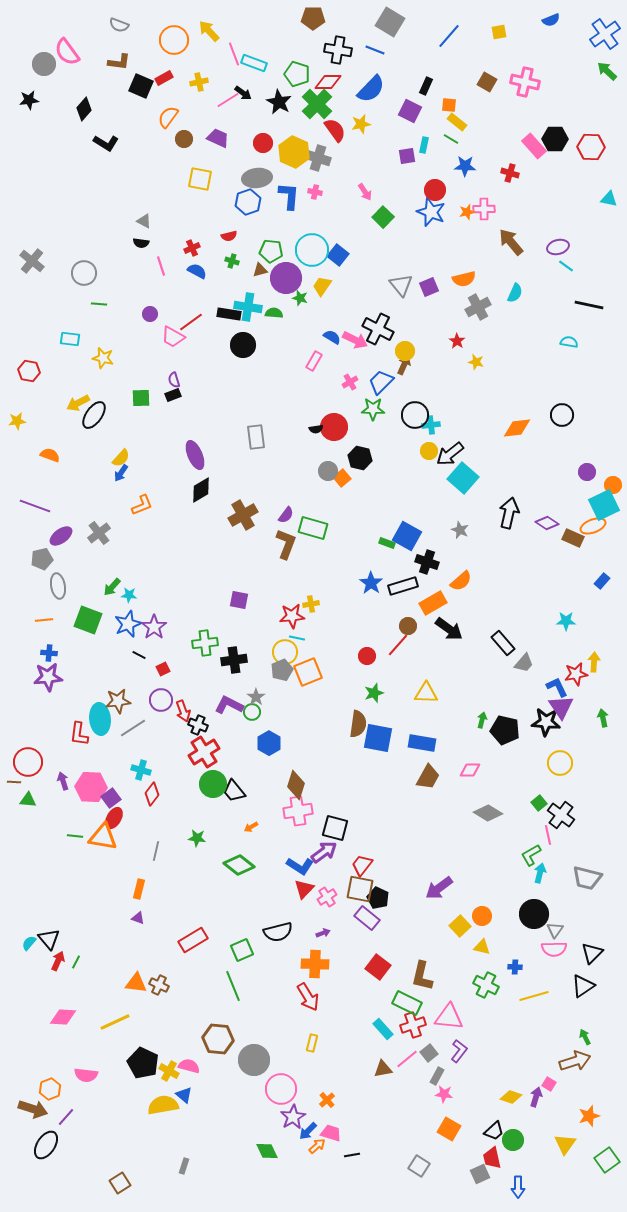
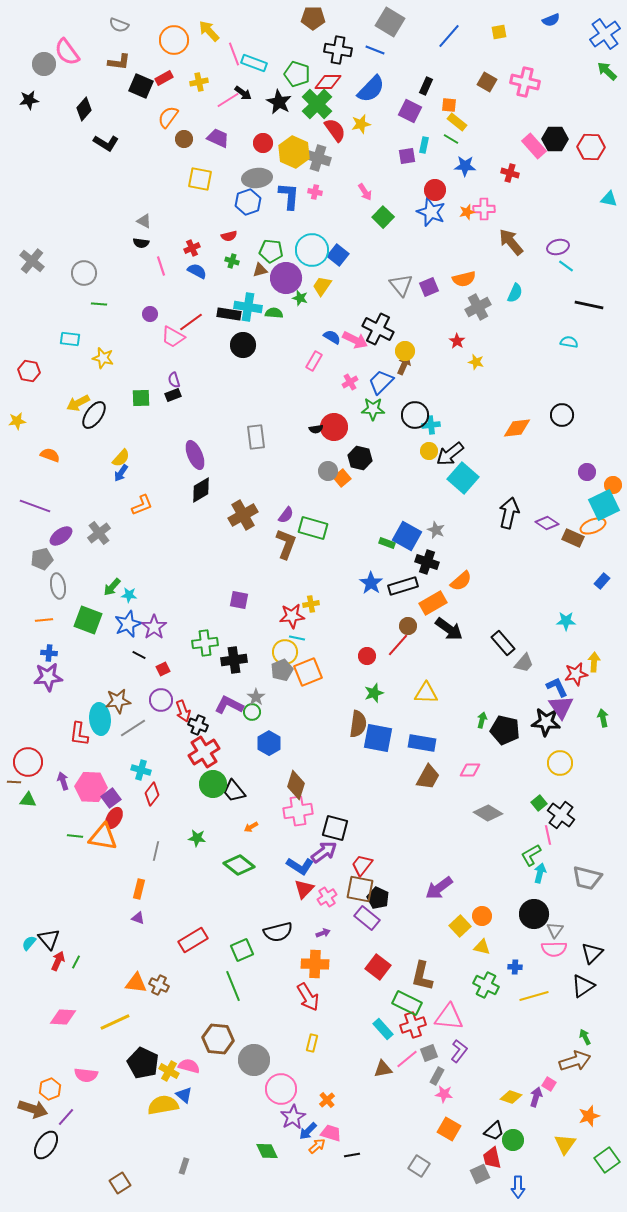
gray star at (460, 530): moved 24 px left
gray square at (429, 1053): rotated 18 degrees clockwise
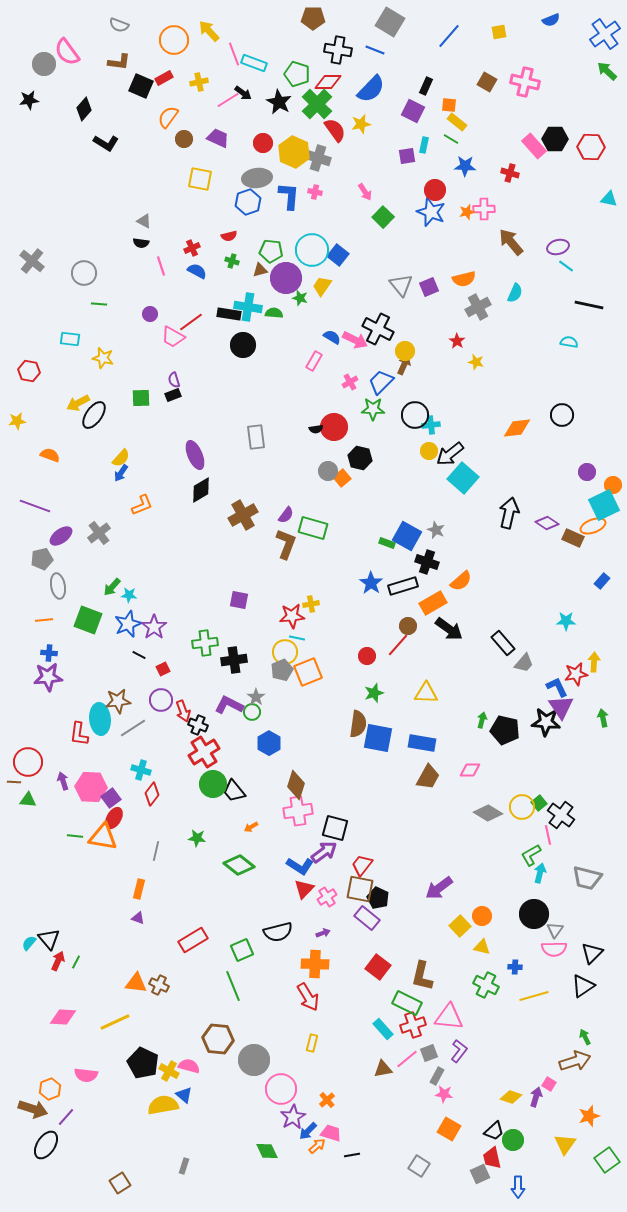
purple square at (410, 111): moved 3 px right
yellow circle at (560, 763): moved 38 px left, 44 px down
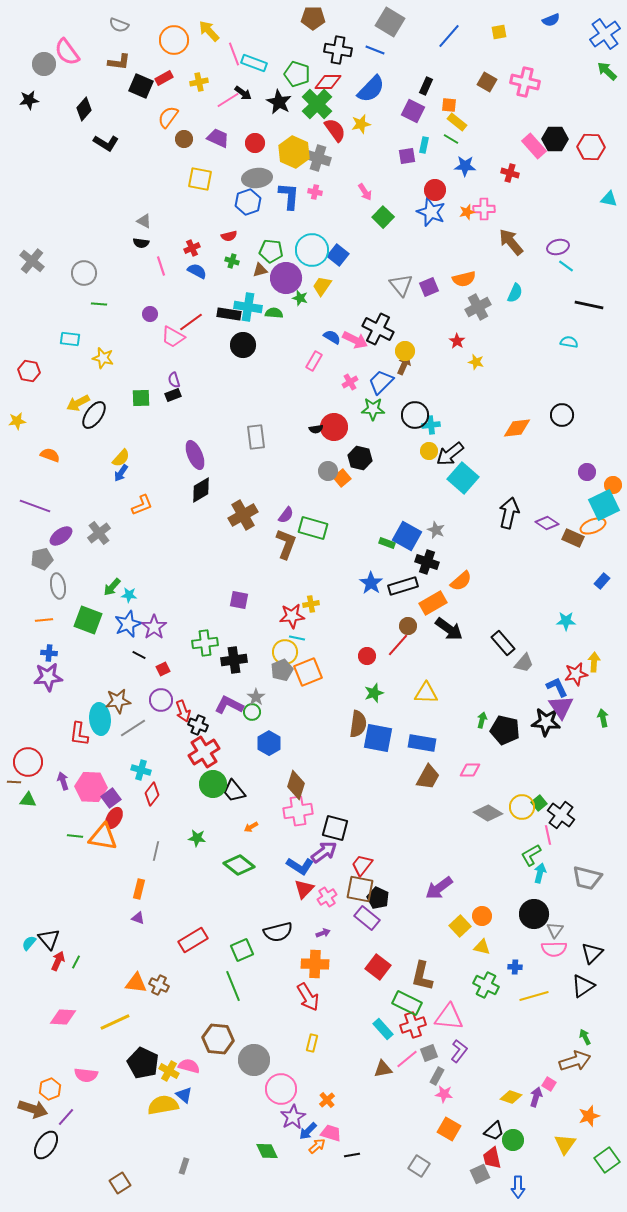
red circle at (263, 143): moved 8 px left
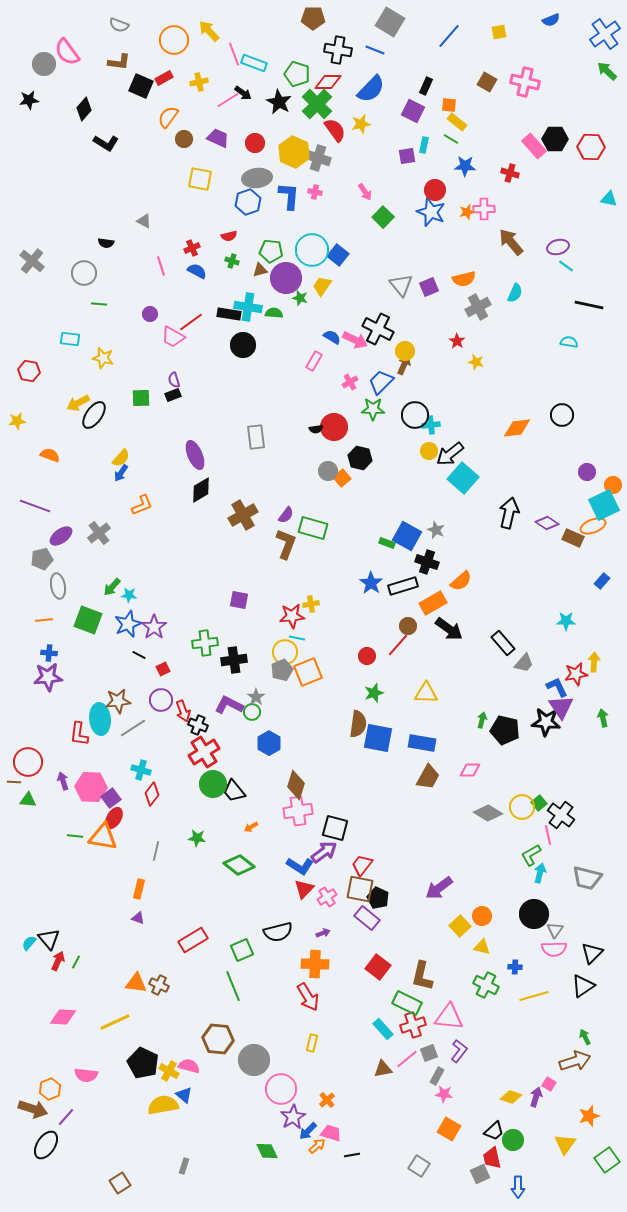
black semicircle at (141, 243): moved 35 px left
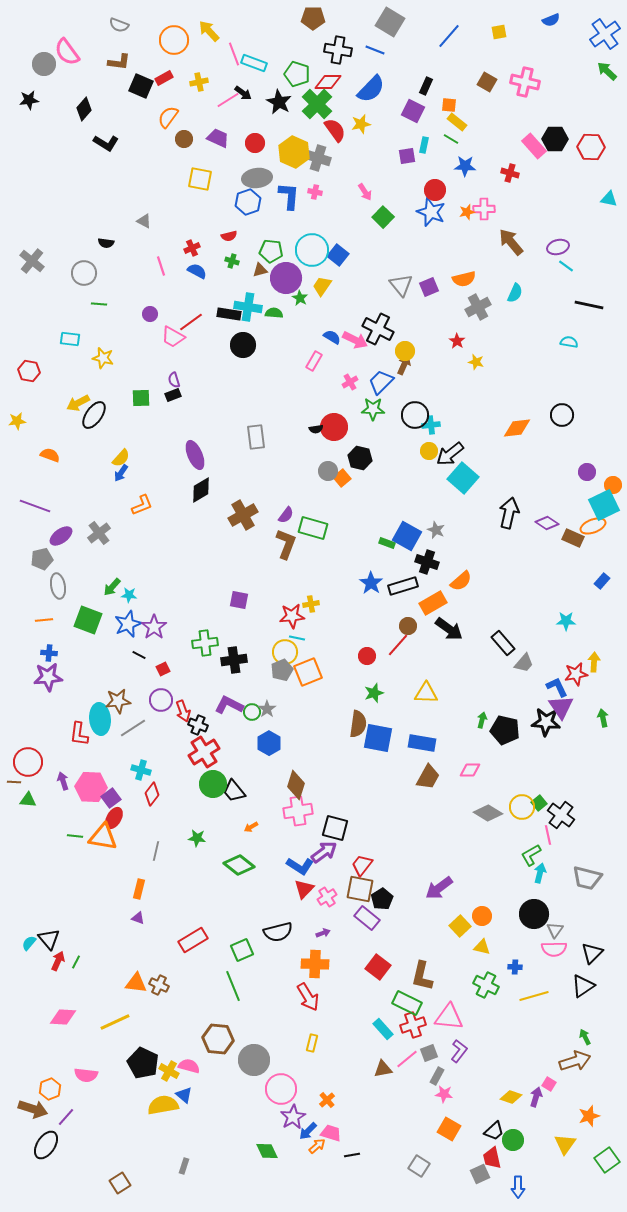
green star at (300, 298): rotated 14 degrees clockwise
gray star at (256, 697): moved 11 px right, 12 px down
black pentagon at (378, 898): moved 4 px right, 1 px down; rotated 15 degrees clockwise
